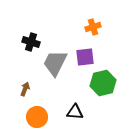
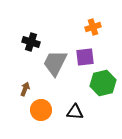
orange circle: moved 4 px right, 7 px up
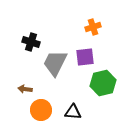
brown arrow: rotated 104 degrees counterclockwise
black triangle: moved 2 px left
